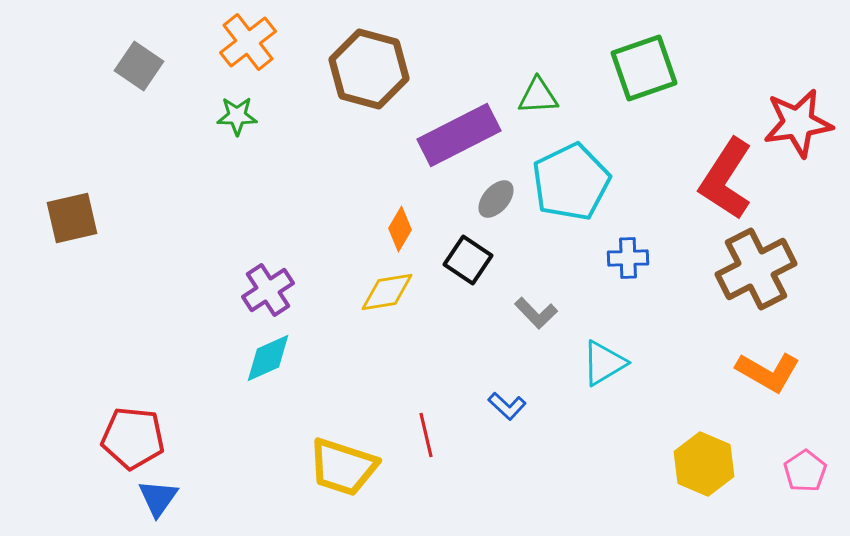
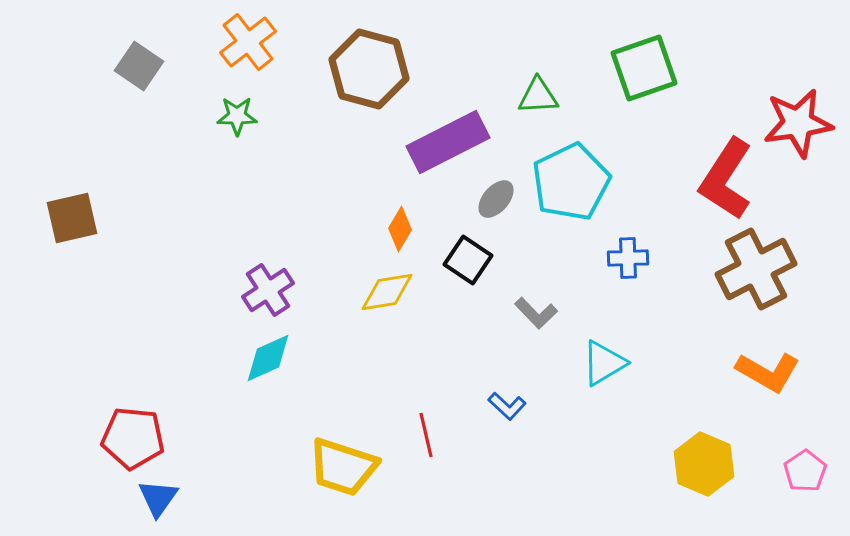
purple rectangle: moved 11 px left, 7 px down
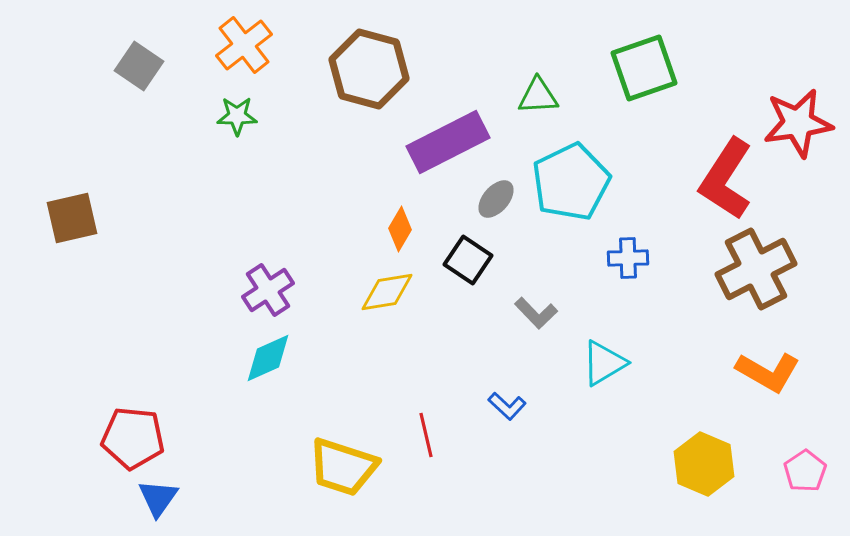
orange cross: moved 4 px left, 3 px down
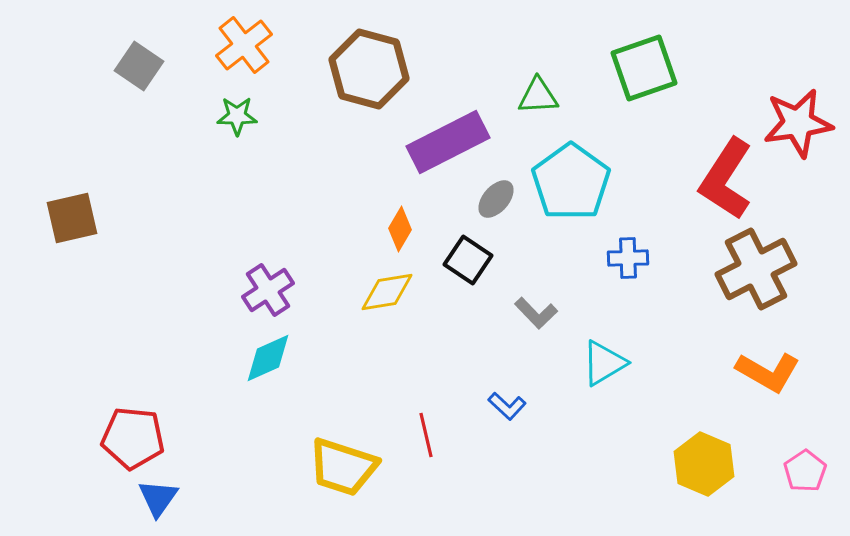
cyan pentagon: rotated 10 degrees counterclockwise
